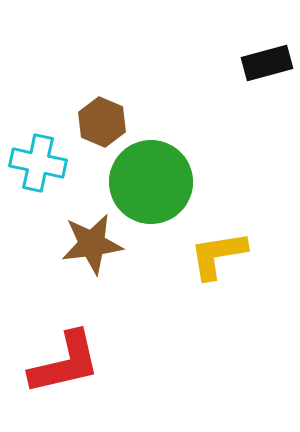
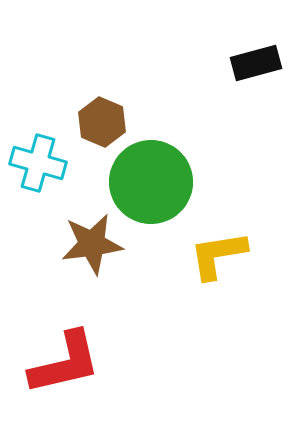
black rectangle: moved 11 px left
cyan cross: rotated 4 degrees clockwise
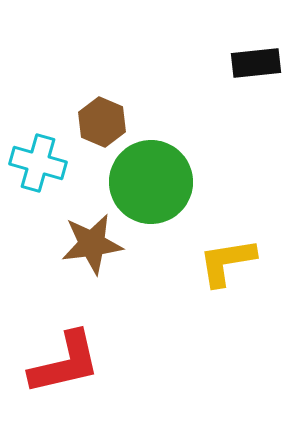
black rectangle: rotated 9 degrees clockwise
yellow L-shape: moved 9 px right, 7 px down
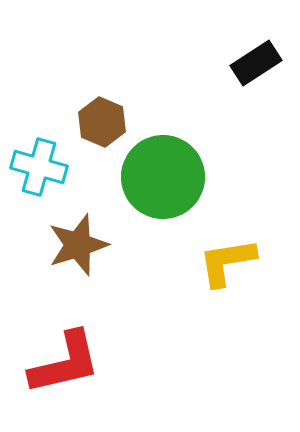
black rectangle: rotated 27 degrees counterclockwise
cyan cross: moved 1 px right, 4 px down
green circle: moved 12 px right, 5 px up
brown star: moved 14 px left, 1 px down; rotated 10 degrees counterclockwise
